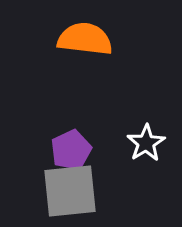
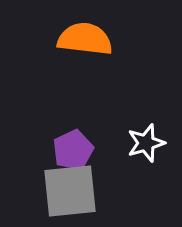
white star: rotated 15 degrees clockwise
purple pentagon: moved 2 px right
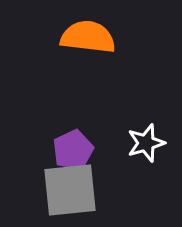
orange semicircle: moved 3 px right, 2 px up
gray square: moved 1 px up
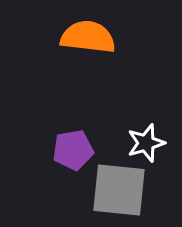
purple pentagon: rotated 15 degrees clockwise
gray square: moved 49 px right; rotated 12 degrees clockwise
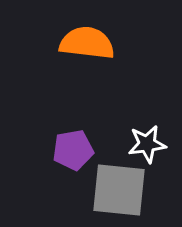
orange semicircle: moved 1 px left, 6 px down
white star: moved 1 px right, 1 px down; rotated 9 degrees clockwise
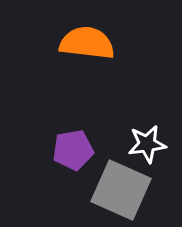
gray square: moved 2 px right; rotated 18 degrees clockwise
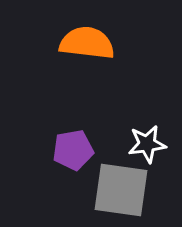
gray square: rotated 16 degrees counterclockwise
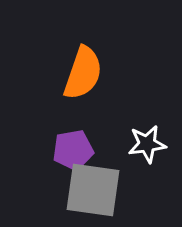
orange semicircle: moved 4 px left, 30 px down; rotated 102 degrees clockwise
gray square: moved 28 px left
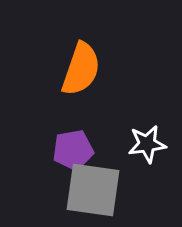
orange semicircle: moved 2 px left, 4 px up
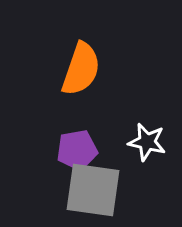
white star: moved 2 px up; rotated 21 degrees clockwise
purple pentagon: moved 4 px right
